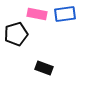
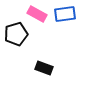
pink rectangle: rotated 18 degrees clockwise
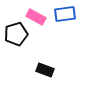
pink rectangle: moved 1 px left, 3 px down
black rectangle: moved 1 px right, 2 px down
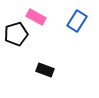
blue rectangle: moved 12 px right, 7 px down; rotated 50 degrees counterclockwise
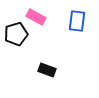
blue rectangle: rotated 25 degrees counterclockwise
black rectangle: moved 2 px right
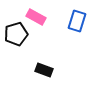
blue rectangle: rotated 10 degrees clockwise
black rectangle: moved 3 px left
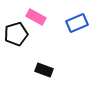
blue rectangle: moved 2 px down; rotated 50 degrees clockwise
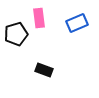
pink rectangle: moved 3 px right, 1 px down; rotated 54 degrees clockwise
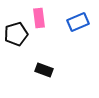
blue rectangle: moved 1 px right, 1 px up
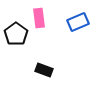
black pentagon: rotated 20 degrees counterclockwise
